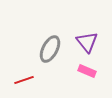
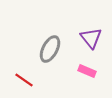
purple triangle: moved 4 px right, 4 px up
red line: rotated 54 degrees clockwise
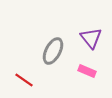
gray ellipse: moved 3 px right, 2 px down
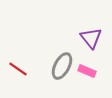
gray ellipse: moved 9 px right, 15 px down
red line: moved 6 px left, 11 px up
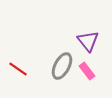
purple triangle: moved 3 px left, 3 px down
pink rectangle: rotated 30 degrees clockwise
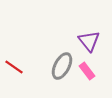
purple triangle: moved 1 px right
red line: moved 4 px left, 2 px up
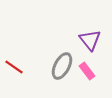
purple triangle: moved 1 px right, 1 px up
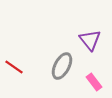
pink rectangle: moved 7 px right, 11 px down
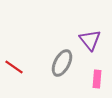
gray ellipse: moved 3 px up
pink rectangle: moved 3 px right, 3 px up; rotated 42 degrees clockwise
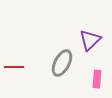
purple triangle: rotated 25 degrees clockwise
red line: rotated 36 degrees counterclockwise
